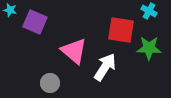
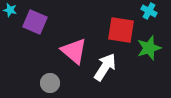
green star: rotated 20 degrees counterclockwise
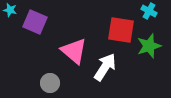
green star: moved 2 px up
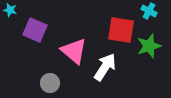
purple square: moved 8 px down
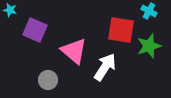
gray circle: moved 2 px left, 3 px up
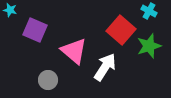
red square: rotated 32 degrees clockwise
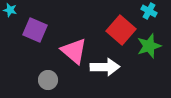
white arrow: rotated 56 degrees clockwise
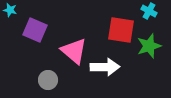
red square: rotated 32 degrees counterclockwise
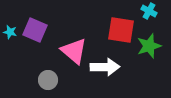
cyan star: moved 22 px down
